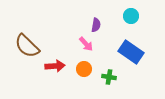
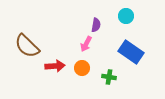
cyan circle: moved 5 px left
pink arrow: rotated 70 degrees clockwise
orange circle: moved 2 px left, 1 px up
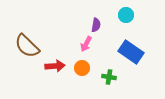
cyan circle: moved 1 px up
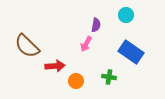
orange circle: moved 6 px left, 13 px down
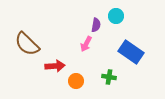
cyan circle: moved 10 px left, 1 px down
brown semicircle: moved 2 px up
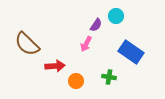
purple semicircle: rotated 24 degrees clockwise
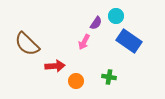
purple semicircle: moved 2 px up
pink arrow: moved 2 px left, 2 px up
blue rectangle: moved 2 px left, 11 px up
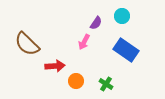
cyan circle: moved 6 px right
blue rectangle: moved 3 px left, 9 px down
green cross: moved 3 px left, 7 px down; rotated 24 degrees clockwise
